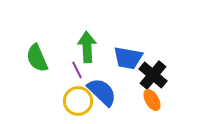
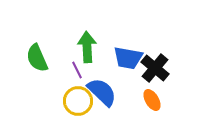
black cross: moved 2 px right, 7 px up
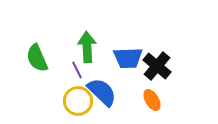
blue trapezoid: rotated 12 degrees counterclockwise
black cross: moved 2 px right, 2 px up
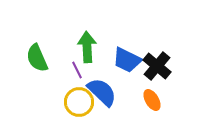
blue trapezoid: moved 1 px left, 2 px down; rotated 28 degrees clockwise
yellow circle: moved 1 px right, 1 px down
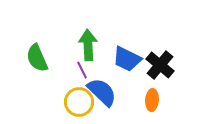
green arrow: moved 1 px right, 2 px up
blue trapezoid: moved 1 px up
black cross: moved 3 px right, 1 px up
purple line: moved 5 px right
orange ellipse: rotated 35 degrees clockwise
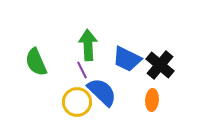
green semicircle: moved 1 px left, 4 px down
yellow circle: moved 2 px left
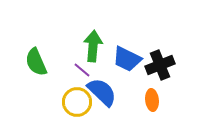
green arrow: moved 5 px right, 1 px down; rotated 8 degrees clockwise
black cross: rotated 28 degrees clockwise
purple line: rotated 24 degrees counterclockwise
orange ellipse: rotated 10 degrees counterclockwise
